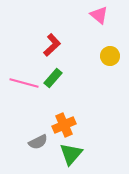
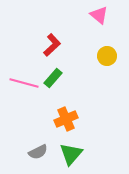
yellow circle: moved 3 px left
orange cross: moved 2 px right, 6 px up
gray semicircle: moved 10 px down
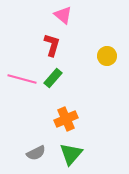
pink triangle: moved 36 px left
red L-shape: rotated 30 degrees counterclockwise
pink line: moved 2 px left, 4 px up
gray semicircle: moved 2 px left, 1 px down
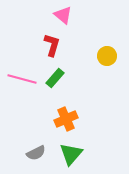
green rectangle: moved 2 px right
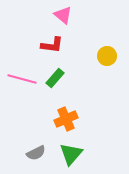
red L-shape: rotated 80 degrees clockwise
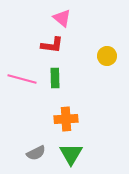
pink triangle: moved 1 px left, 3 px down
green rectangle: rotated 42 degrees counterclockwise
orange cross: rotated 20 degrees clockwise
green triangle: rotated 10 degrees counterclockwise
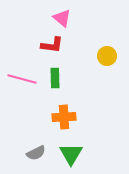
orange cross: moved 2 px left, 2 px up
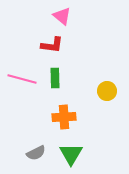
pink triangle: moved 2 px up
yellow circle: moved 35 px down
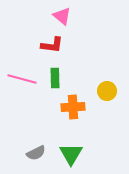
orange cross: moved 9 px right, 10 px up
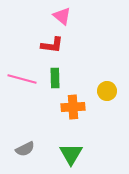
gray semicircle: moved 11 px left, 4 px up
